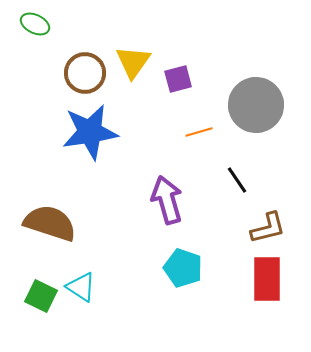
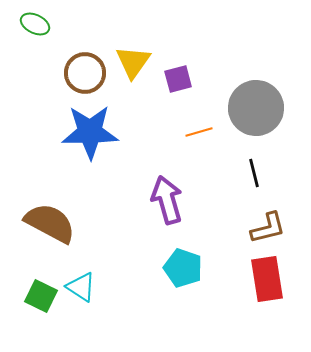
gray circle: moved 3 px down
blue star: rotated 8 degrees clockwise
black line: moved 17 px right, 7 px up; rotated 20 degrees clockwise
brown semicircle: rotated 10 degrees clockwise
red rectangle: rotated 9 degrees counterclockwise
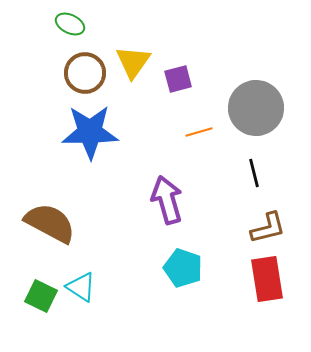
green ellipse: moved 35 px right
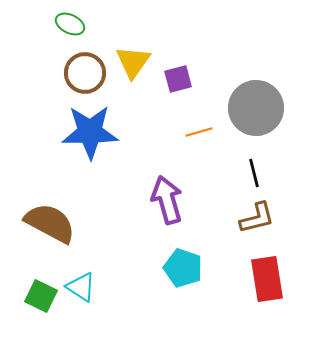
brown L-shape: moved 11 px left, 10 px up
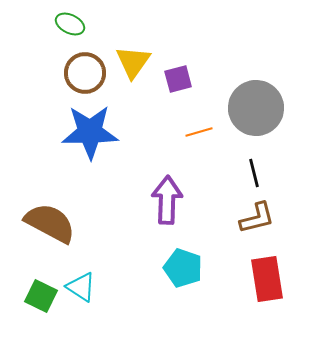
purple arrow: rotated 18 degrees clockwise
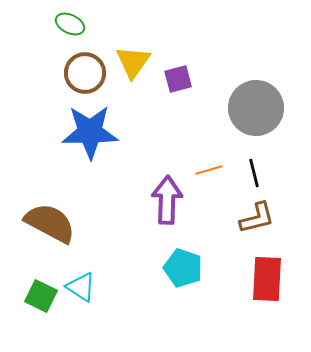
orange line: moved 10 px right, 38 px down
red rectangle: rotated 12 degrees clockwise
